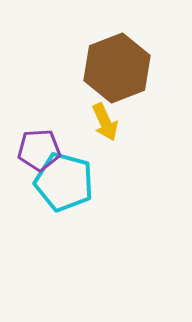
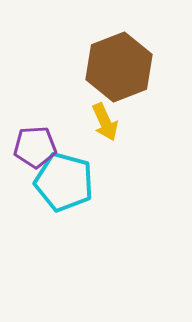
brown hexagon: moved 2 px right, 1 px up
purple pentagon: moved 4 px left, 3 px up
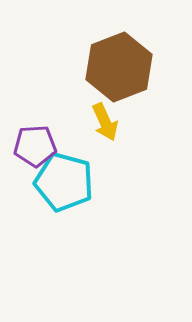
purple pentagon: moved 1 px up
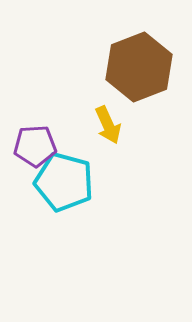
brown hexagon: moved 20 px right
yellow arrow: moved 3 px right, 3 px down
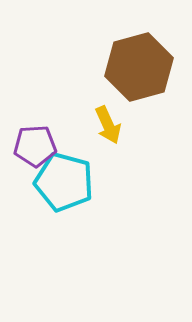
brown hexagon: rotated 6 degrees clockwise
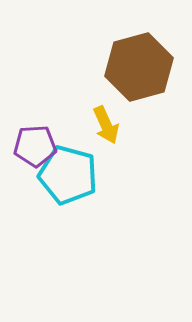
yellow arrow: moved 2 px left
cyan pentagon: moved 4 px right, 7 px up
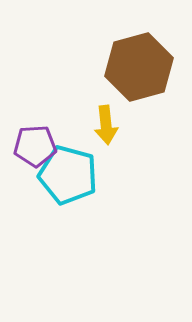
yellow arrow: rotated 18 degrees clockwise
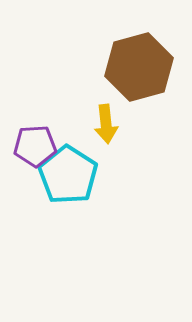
yellow arrow: moved 1 px up
cyan pentagon: rotated 18 degrees clockwise
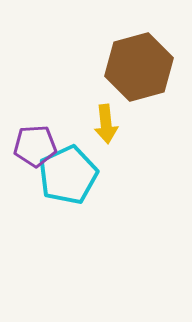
cyan pentagon: rotated 14 degrees clockwise
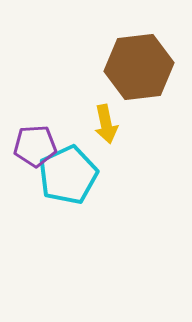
brown hexagon: rotated 8 degrees clockwise
yellow arrow: rotated 6 degrees counterclockwise
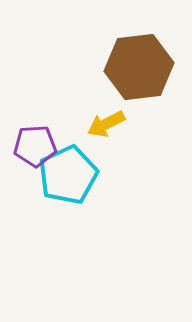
yellow arrow: rotated 75 degrees clockwise
